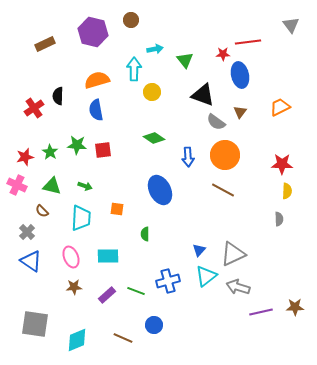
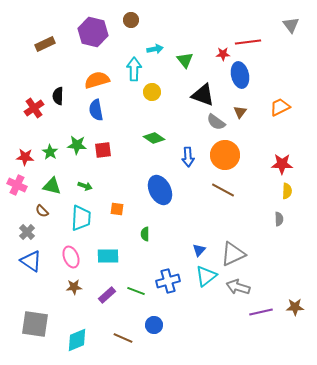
red star at (25, 157): rotated 18 degrees clockwise
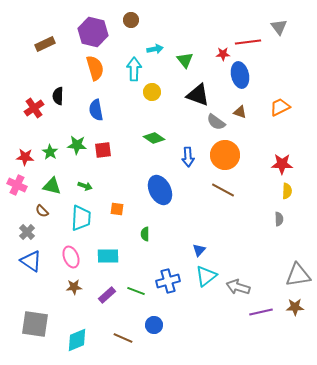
gray triangle at (291, 25): moved 12 px left, 2 px down
orange semicircle at (97, 80): moved 2 px left, 12 px up; rotated 90 degrees clockwise
black triangle at (203, 95): moved 5 px left
brown triangle at (240, 112): rotated 48 degrees counterclockwise
gray triangle at (233, 254): moved 65 px right, 21 px down; rotated 16 degrees clockwise
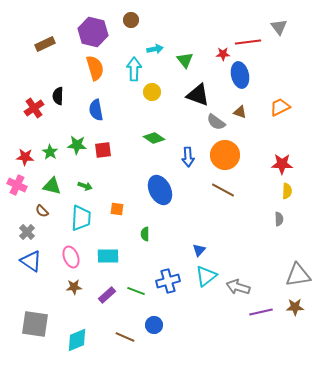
brown line at (123, 338): moved 2 px right, 1 px up
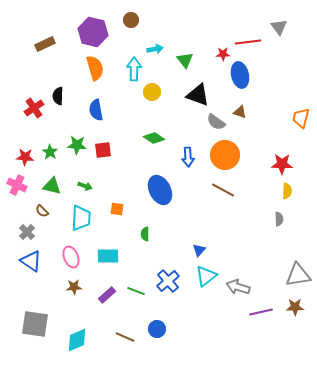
orange trapezoid at (280, 107): moved 21 px right, 11 px down; rotated 50 degrees counterclockwise
blue cross at (168, 281): rotated 25 degrees counterclockwise
blue circle at (154, 325): moved 3 px right, 4 px down
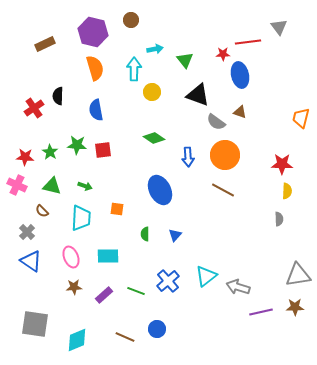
blue triangle at (199, 250): moved 24 px left, 15 px up
purple rectangle at (107, 295): moved 3 px left
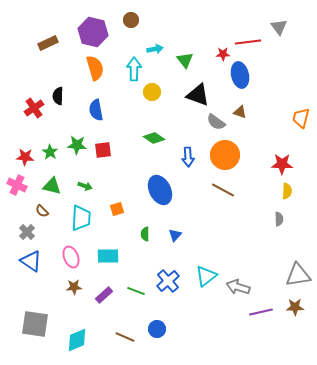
brown rectangle at (45, 44): moved 3 px right, 1 px up
orange square at (117, 209): rotated 24 degrees counterclockwise
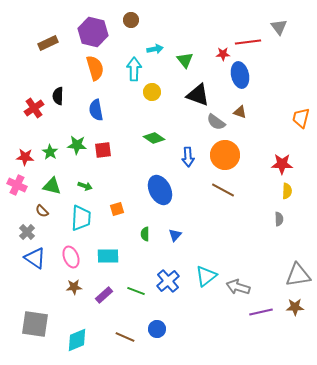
blue triangle at (31, 261): moved 4 px right, 3 px up
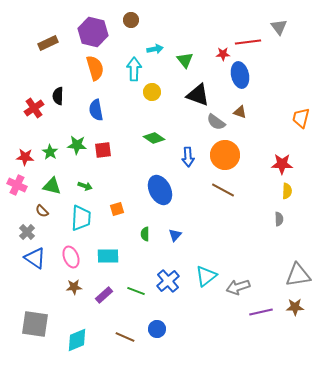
gray arrow at (238, 287): rotated 35 degrees counterclockwise
